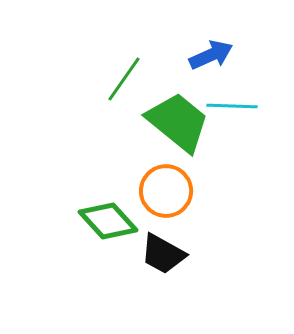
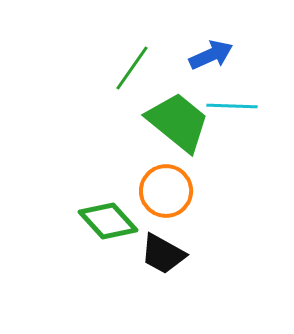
green line: moved 8 px right, 11 px up
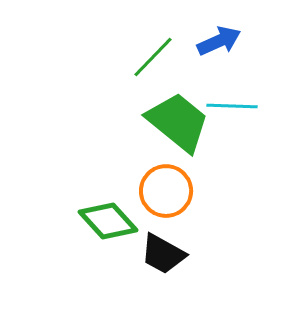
blue arrow: moved 8 px right, 14 px up
green line: moved 21 px right, 11 px up; rotated 9 degrees clockwise
